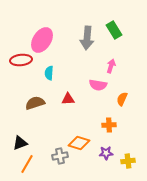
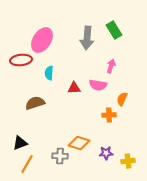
red triangle: moved 6 px right, 11 px up
orange cross: moved 10 px up
gray cross: rotated 14 degrees clockwise
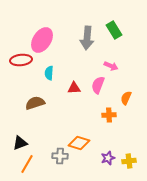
pink arrow: rotated 96 degrees clockwise
pink semicircle: rotated 102 degrees clockwise
orange semicircle: moved 4 px right, 1 px up
purple star: moved 2 px right, 5 px down; rotated 16 degrees counterclockwise
yellow cross: moved 1 px right
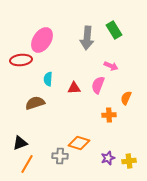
cyan semicircle: moved 1 px left, 6 px down
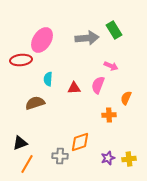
gray arrow: rotated 100 degrees counterclockwise
orange diamond: moved 1 px right, 1 px up; rotated 35 degrees counterclockwise
yellow cross: moved 2 px up
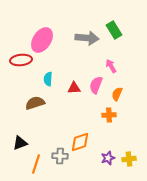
gray arrow: rotated 10 degrees clockwise
pink arrow: rotated 144 degrees counterclockwise
pink semicircle: moved 2 px left
orange semicircle: moved 9 px left, 4 px up
orange line: moved 9 px right; rotated 12 degrees counterclockwise
